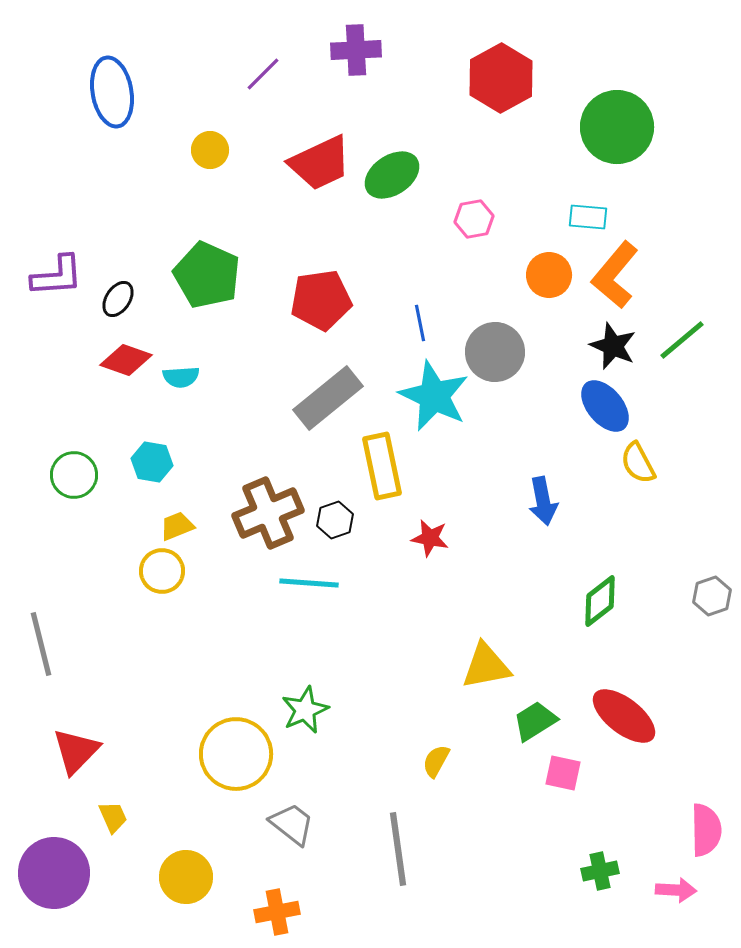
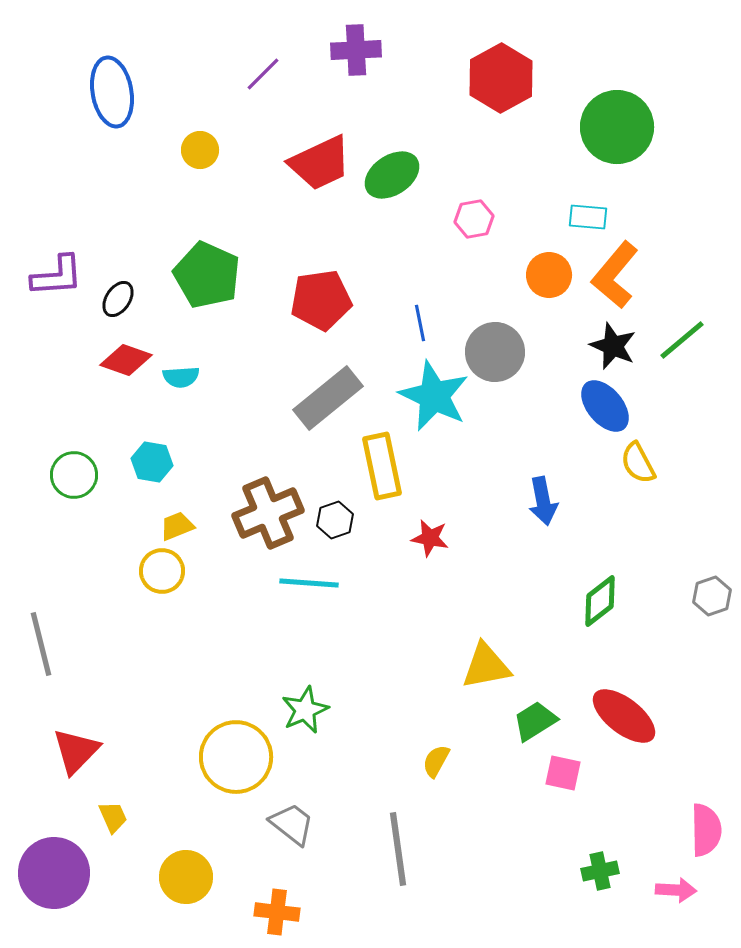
yellow circle at (210, 150): moved 10 px left
yellow circle at (236, 754): moved 3 px down
orange cross at (277, 912): rotated 18 degrees clockwise
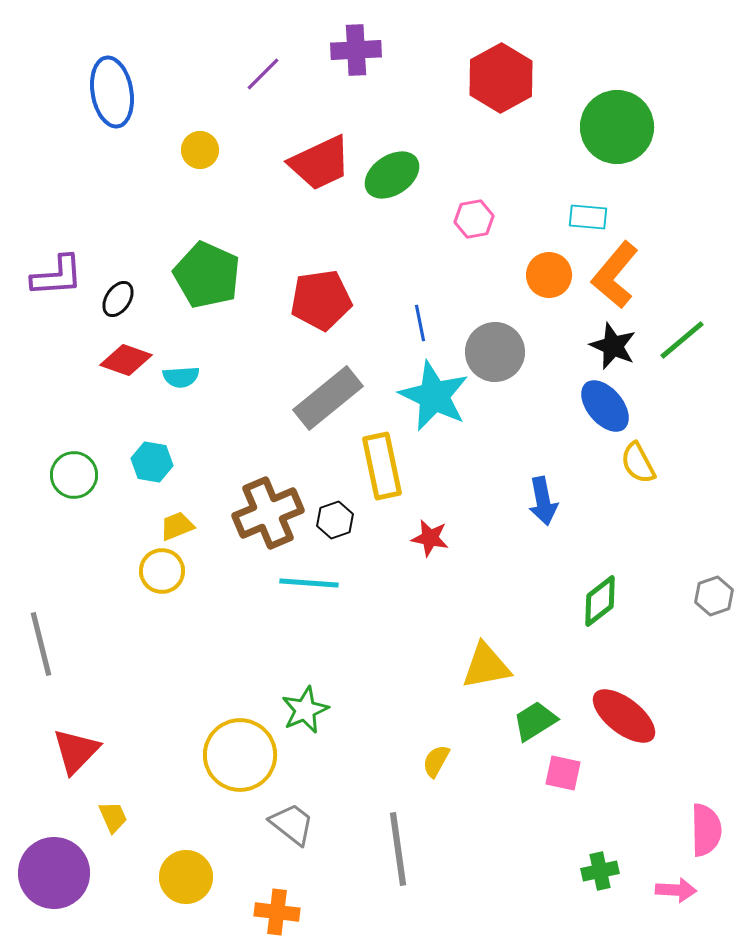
gray hexagon at (712, 596): moved 2 px right
yellow circle at (236, 757): moved 4 px right, 2 px up
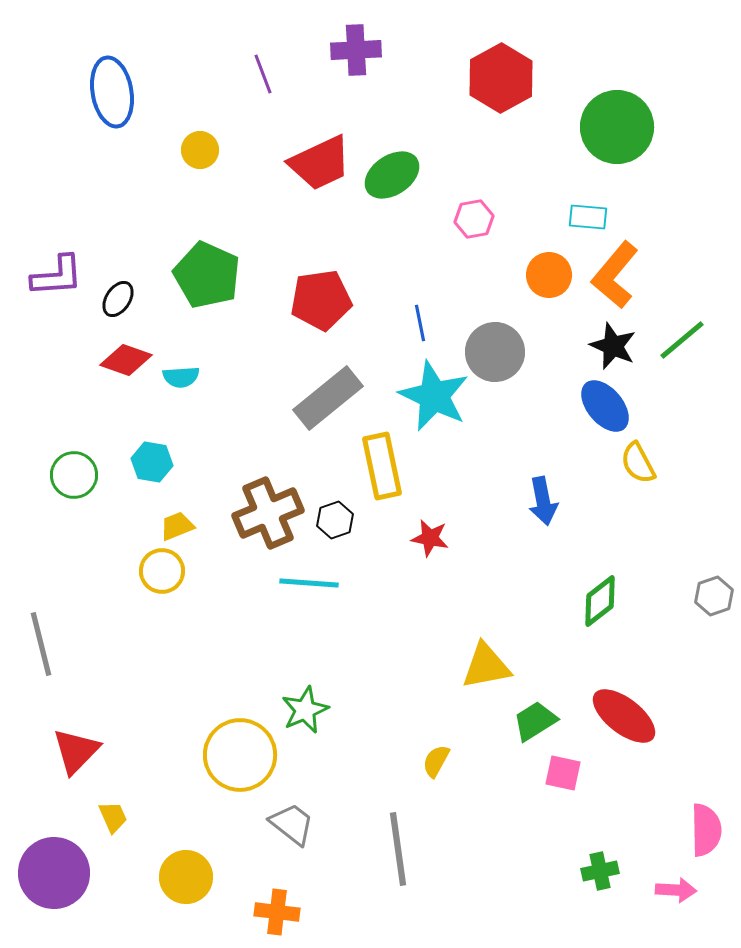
purple line at (263, 74): rotated 66 degrees counterclockwise
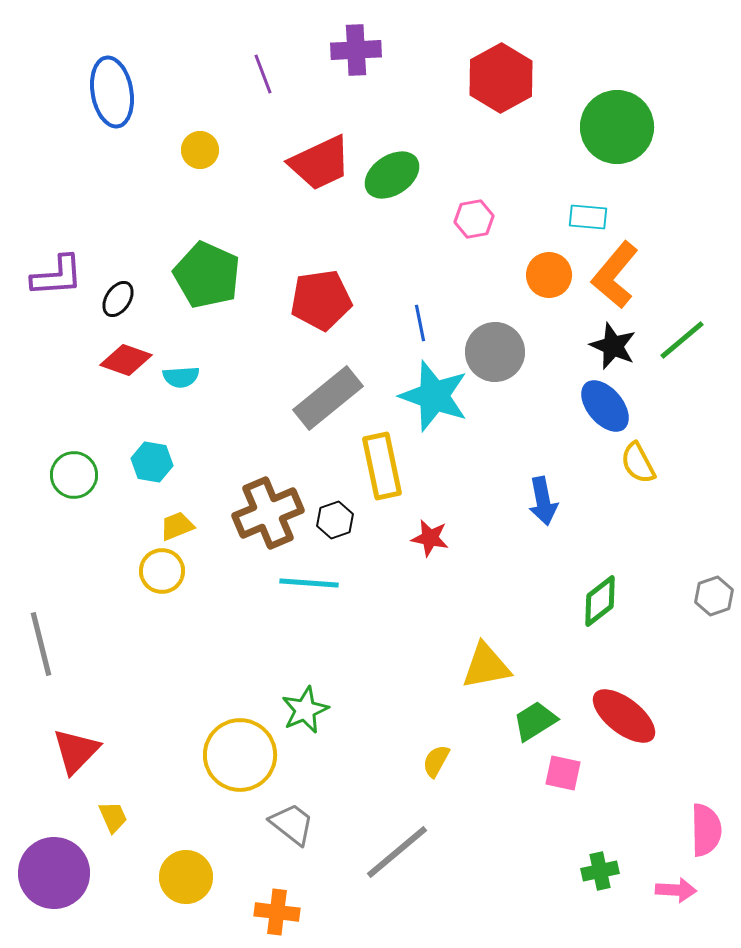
cyan star at (434, 396): rotated 6 degrees counterclockwise
gray line at (398, 849): moved 1 px left, 3 px down; rotated 58 degrees clockwise
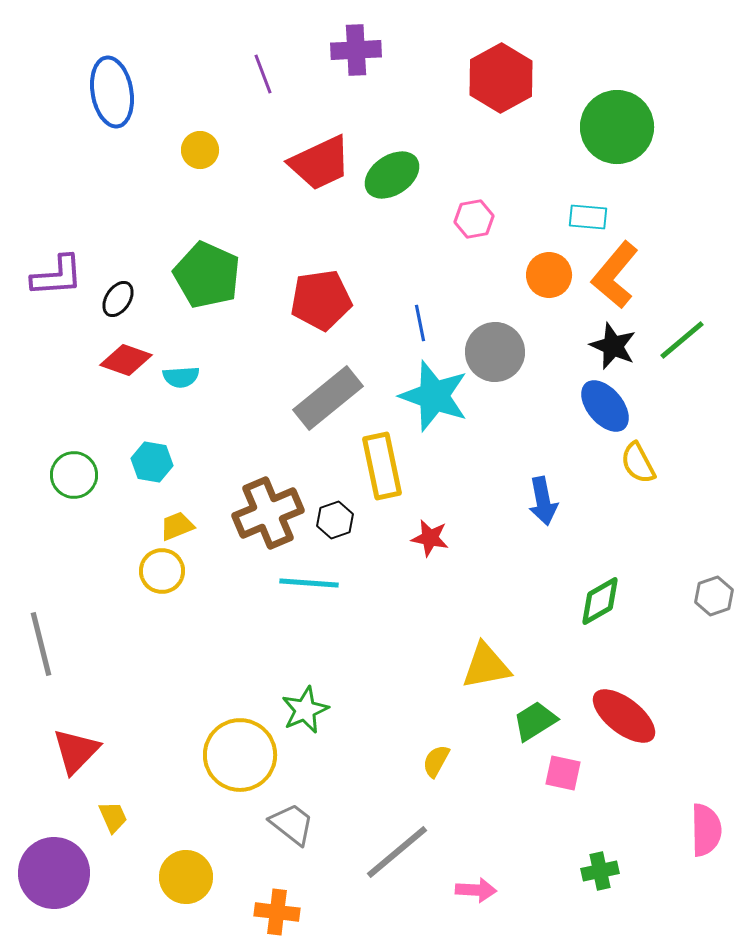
green diamond at (600, 601): rotated 8 degrees clockwise
pink arrow at (676, 890): moved 200 px left
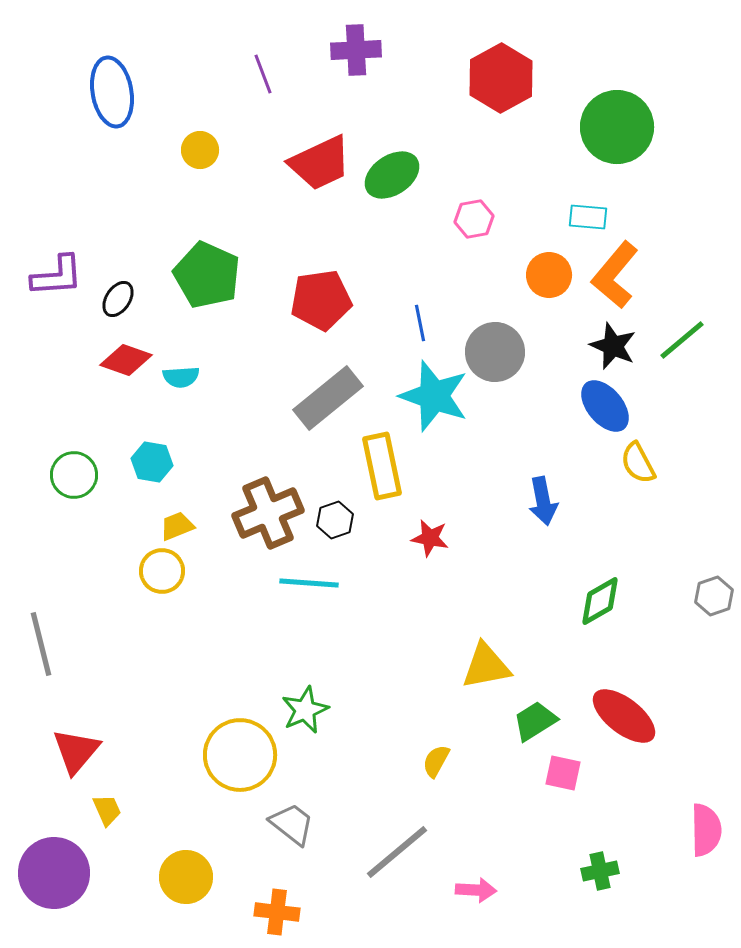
red triangle at (76, 751): rotated 4 degrees counterclockwise
yellow trapezoid at (113, 817): moved 6 px left, 7 px up
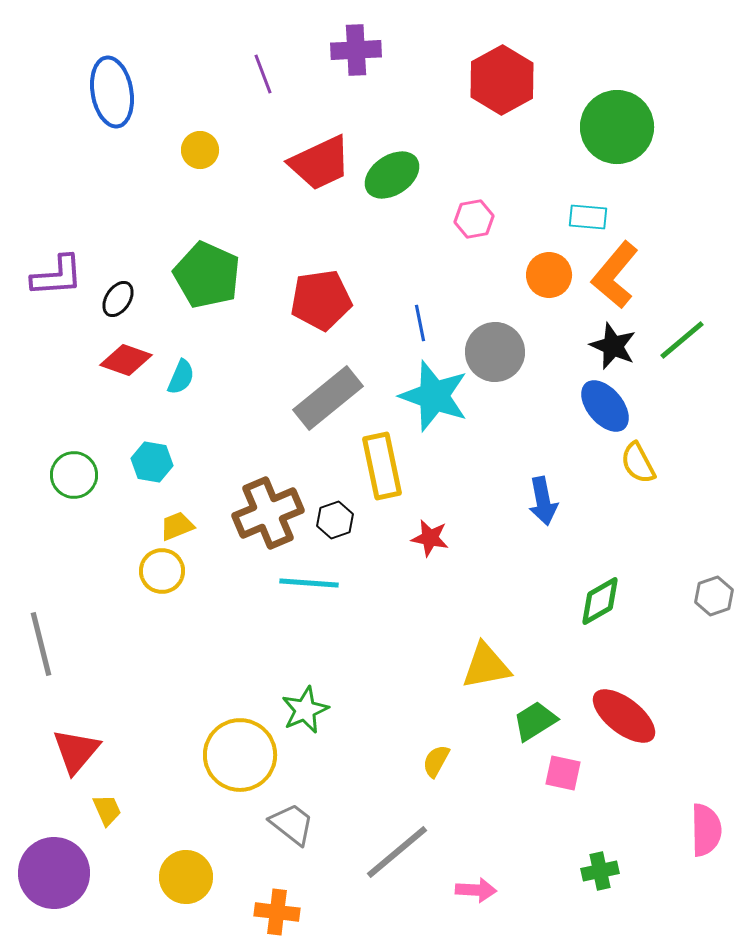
red hexagon at (501, 78): moved 1 px right, 2 px down
cyan semicircle at (181, 377): rotated 63 degrees counterclockwise
